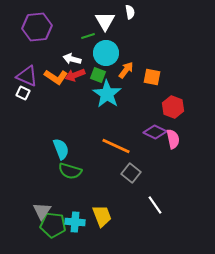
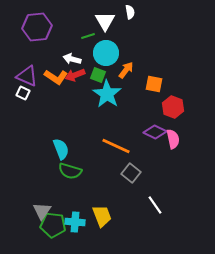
orange square: moved 2 px right, 7 px down
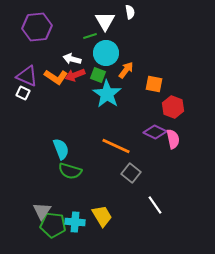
green line: moved 2 px right
yellow trapezoid: rotated 10 degrees counterclockwise
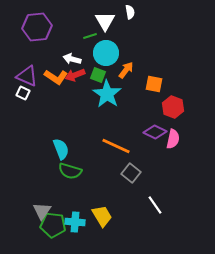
pink semicircle: rotated 24 degrees clockwise
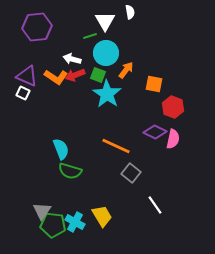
cyan cross: rotated 24 degrees clockwise
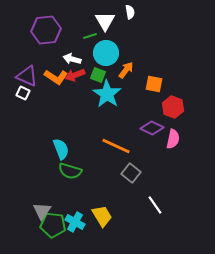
purple hexagon: moved 9 px right, 3 px down
purple diamond: moved 3 px left, 4 px up
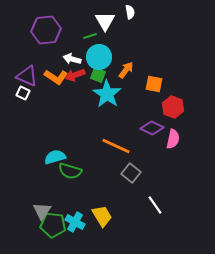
cyan circle: moved 7 px left, 4 px down
cyan semicircle: moved 6 px left, 8 px down; rotated 85 degrees counterclockwise
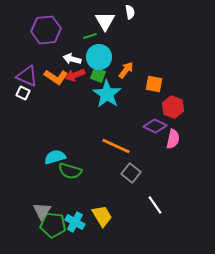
purple diamond: moved 3 px right, 2 px up
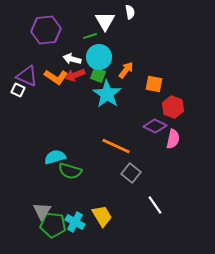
white square: moved 5 px left, 3 px up
